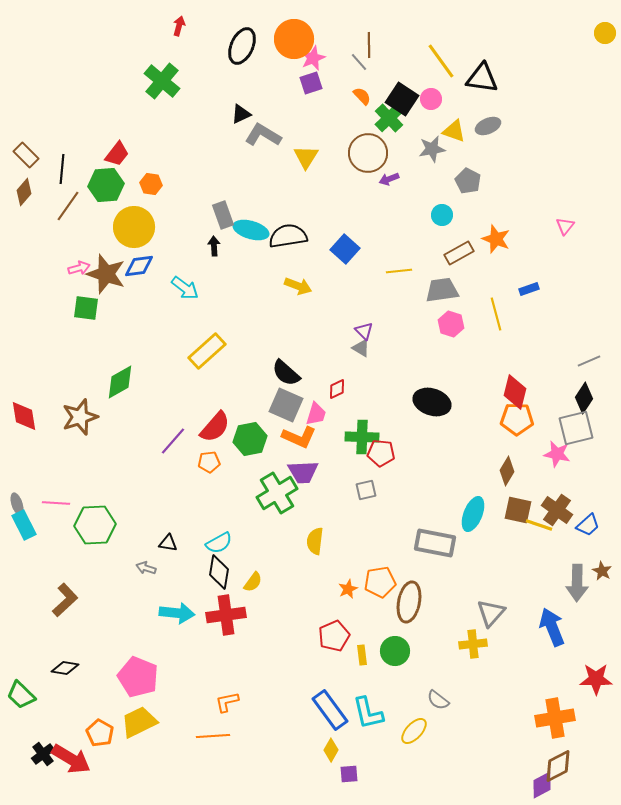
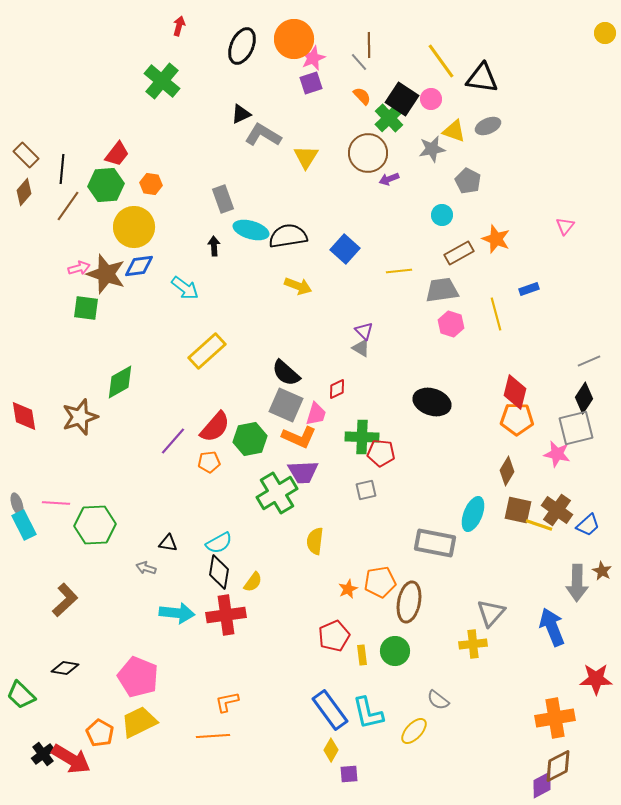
gray rectangle at (223, 215): moved 16 px up
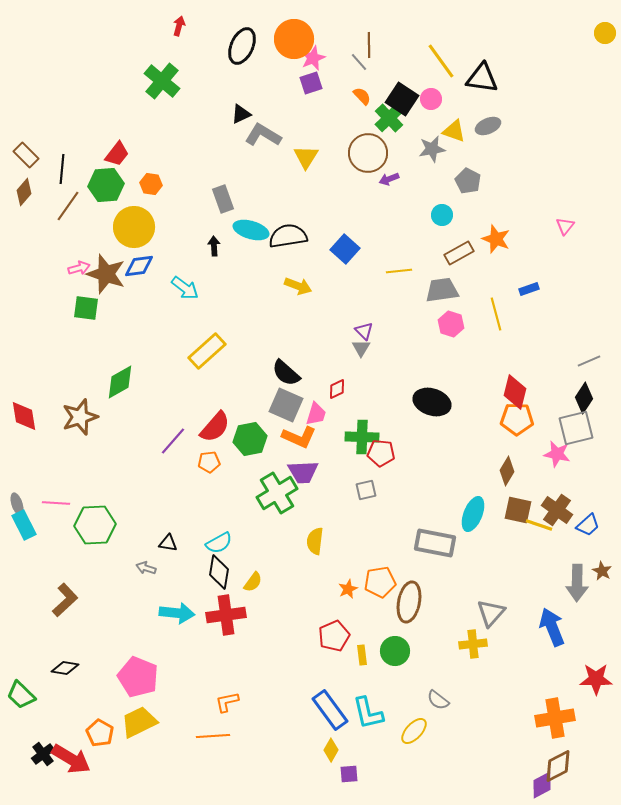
gray triangle at (361, 348): rotated 30 degrees clockwise
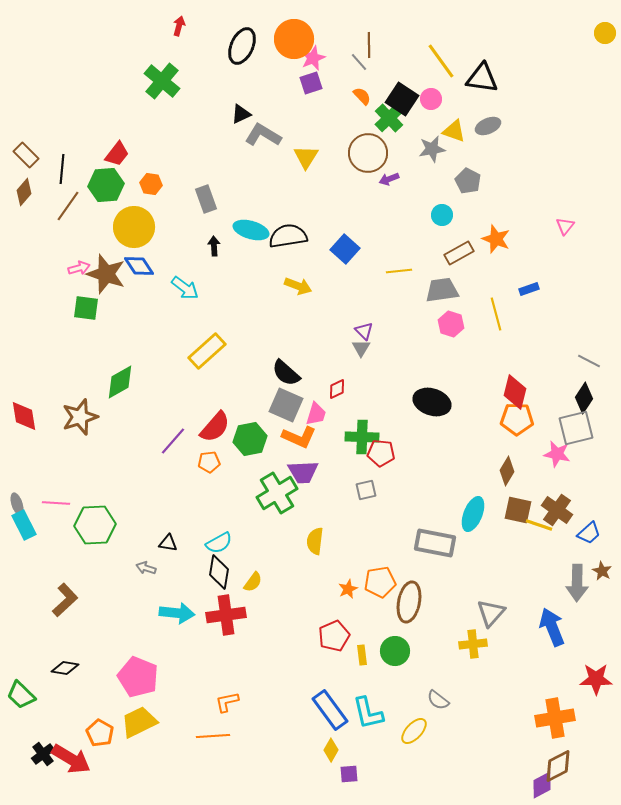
gray rectangle at (223, 199): moved 17 px left
blue diamond at (139, 266): rotated 64 degrees clockwise
gray line at (589, 361): rotated 50 degrees clockwise
blue trapezoid at (588, 525): moved 1 px right, 8 px down
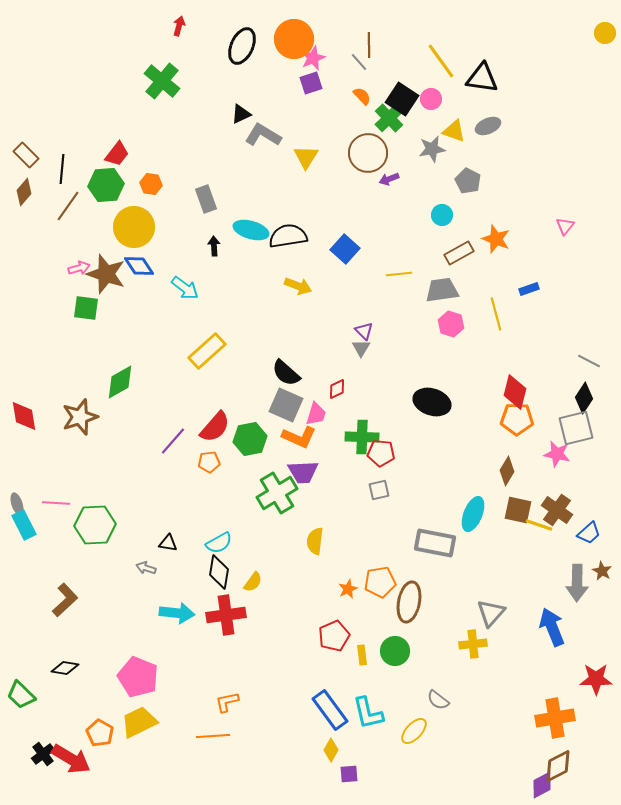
yellow line at (399, 271): moved 3 px down
gray square at (366, 490): moved 13 px right
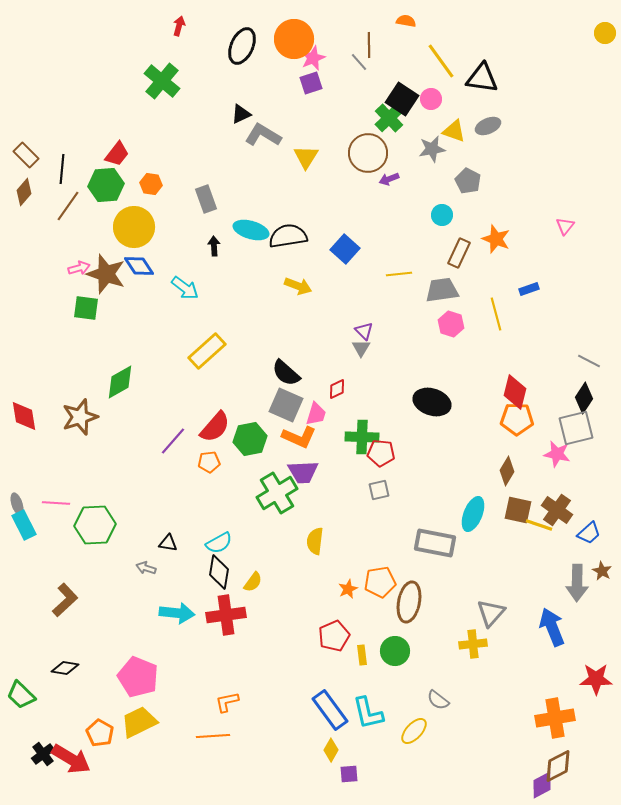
orange semicircle at (362, 96): moved 44 px right, 75 px up; rotated 36 degrees counterclockwise
brown rectangle at (459, 253): rotated 36 degrees counterclockwise
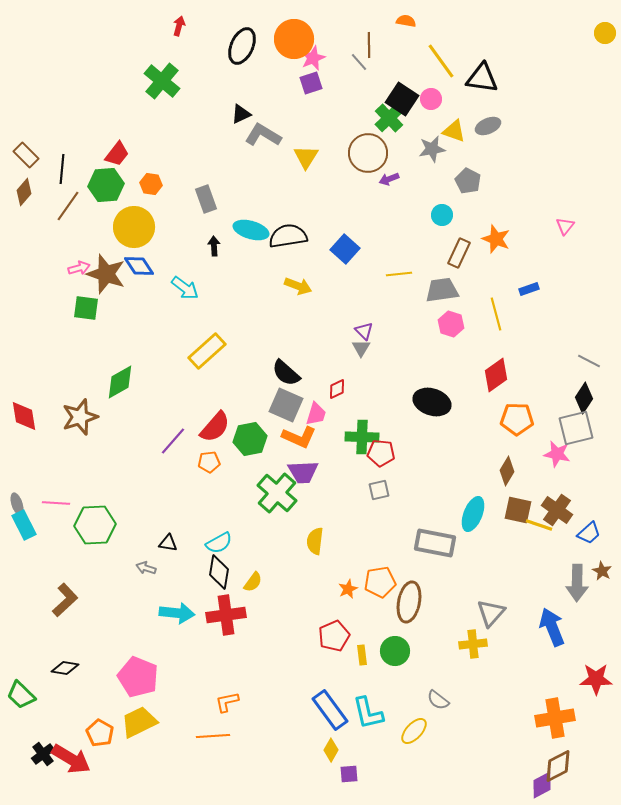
red diamond at (515, 392): moved 19 px left, 17 px up; rotated 40 degrees clockwise
green cross at (277, 493): rotated 18 degrees counterclockwise
